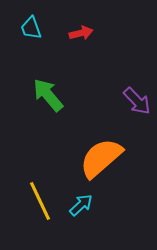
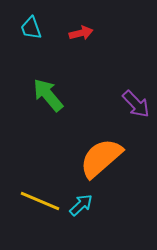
purple arrow: moved 1 px left, 3 px down
yellow line: rotated 42 degrees counterclockwise
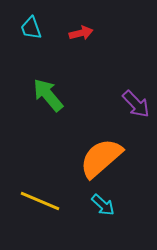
cyan arrow: moved 22 px right; rotated 85 degrees clockwise
